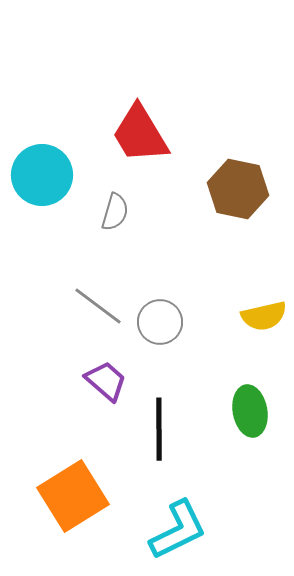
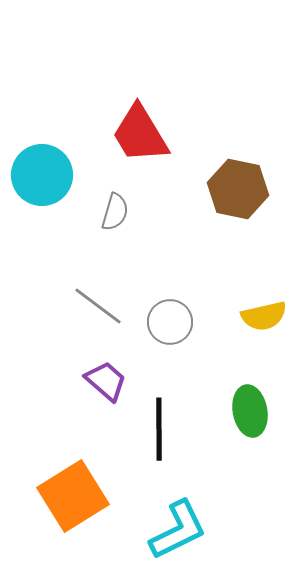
gray circle: moved 10 px right
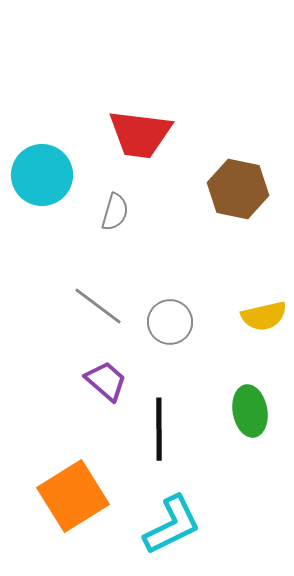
red trapezoid: rotated 52 degrees counterclockwise
cyan L-shape: moved 6 px left, 5 px up
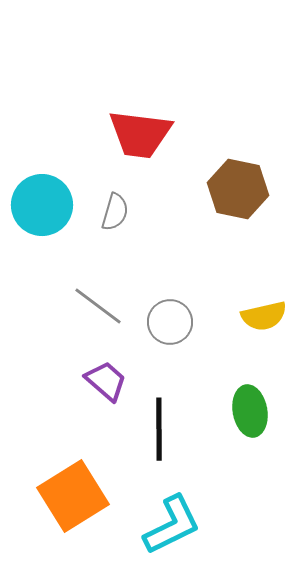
cyan circle: moved 30 px down
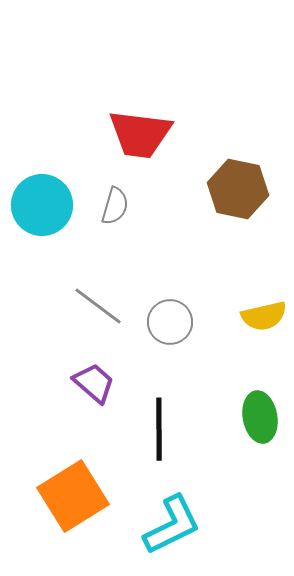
gray semicircle: moved 6 px up
purple trapezoid: moved 12 px left, 2 px down
green ellipse: moved 10 px right, 6 px down
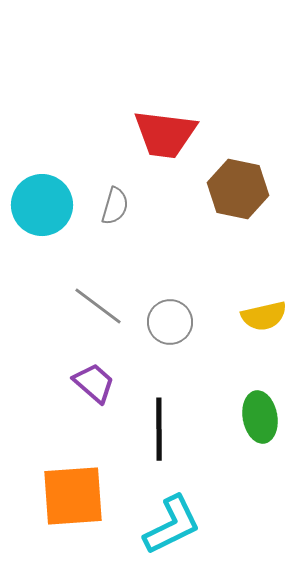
red trapezoid: moved 25 px right
orange square: rotated 28 degrees clockwise
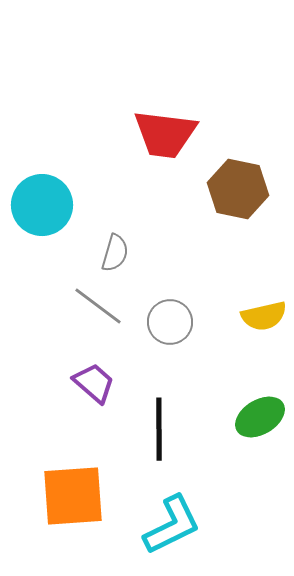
gray semicircle: moved 47 px down
green ellipse: rotated 69 degrees clockwise
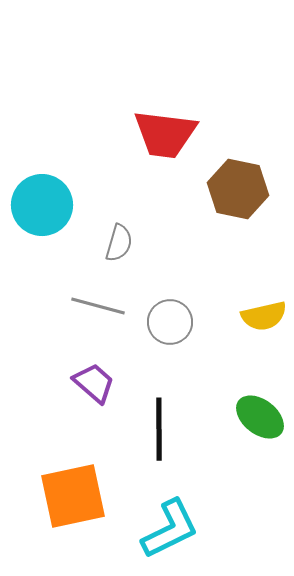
gray semicircle: moved 4 px right, 10 px up
gray line: rotated 22 degrees counterclockwise
green ellipse: rotated 69 degrees clockwise
orange square: rotated 8 degrees counterclockwise
cyan L-shape: moved 2 px left, 4 px down
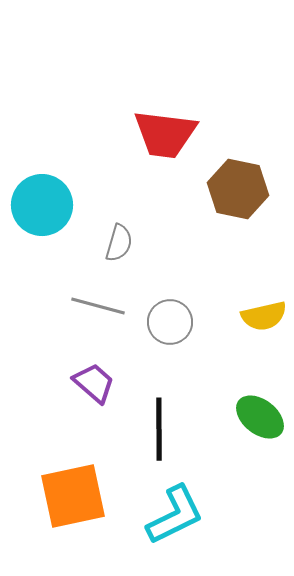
cyan L-shape: moved 5 px right, 14 px up
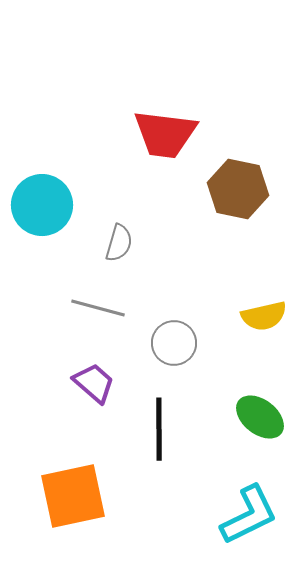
gray line: moved 2 px down
gray circle: moved 4 px right, 21 px down
cyan L-shape: moved 74 px right
